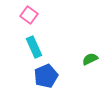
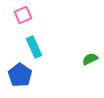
pink square: moved 6 px left; rotated 30 degrees clockwise
blue pentagon: moved 26 px left, 1 px up; rotated 15 degrees counterclockwise
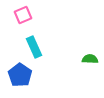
green semicircle: rotated 28 degrees clockwise
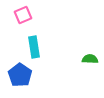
cyan rectangle: rotated 15 degrees clockwise
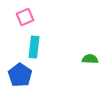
pink square: moved 2 px right, 2 px down
cyan rectangle: rotated 15 degrees clockwise
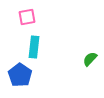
pink square: moved 2 px right; rotated 12 degrees clockwise
green semicircle: rotated 49 degrees counterclockwise
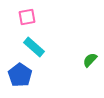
cyan rectangle: rotated 55 degrees counterclockwise
green semicircle: moved 1 px down
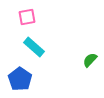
blue pentagon: moved 4 px down
